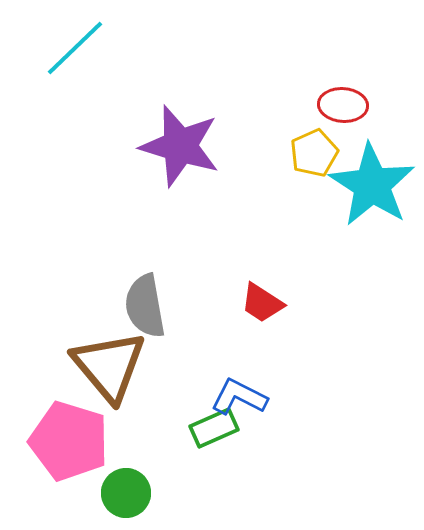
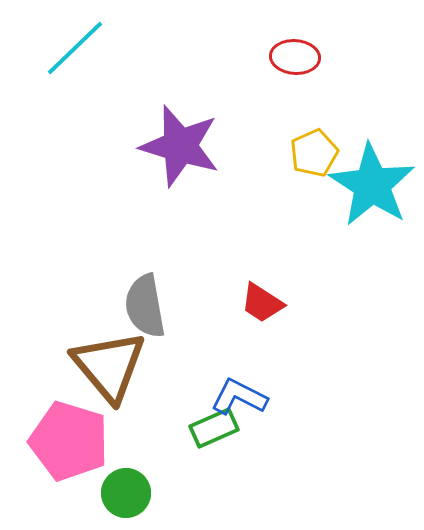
red ellipse: moved 48 px left, 48 px up
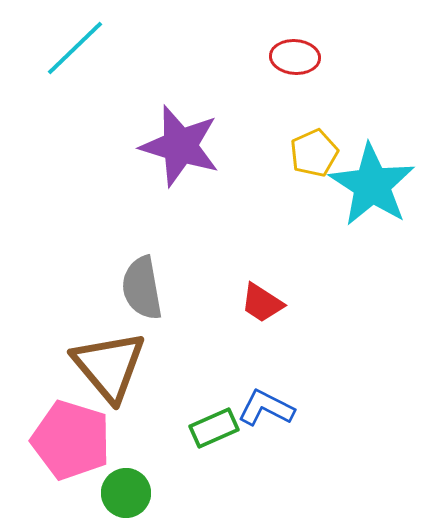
gray semicircle: moved 3 px left, 18 px up
blue L-shape: moved 27 px right, 11 px down
pink pentagon: moved 2 px right, 1 px up
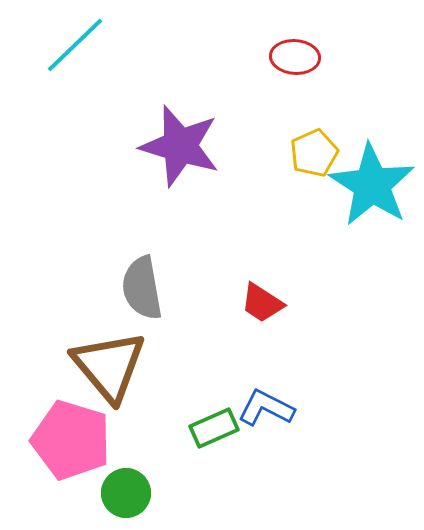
cyan line: moved 3 px up
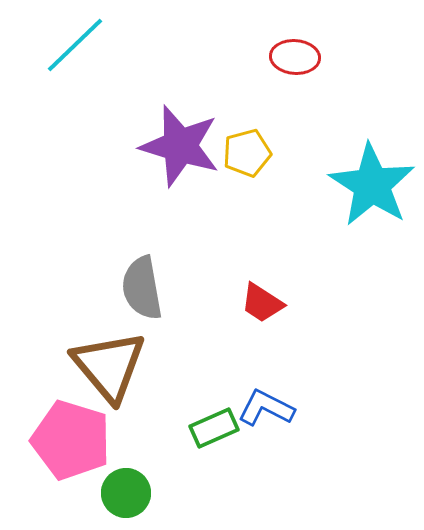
yellow pentagon: moved 67 px left; rotated 9 degrees clockwise
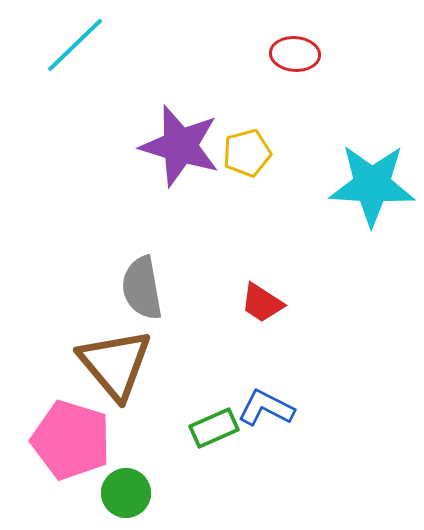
red ellipse: moved 3 px up
cyan star: rotated 30 degrees counterclockwise
brown triangle: moved 6 px right, 2 px up
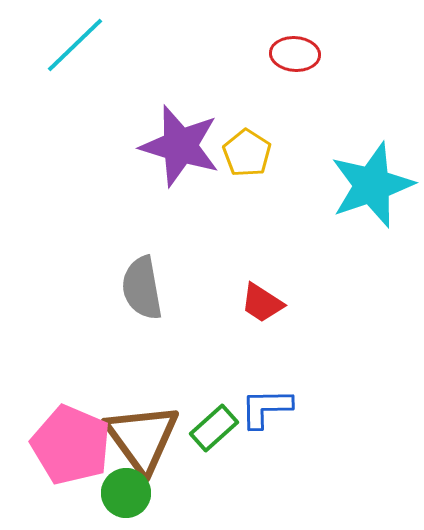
yellow pentagon: rotated 24 degrees counterclockwise
cyan star: rotated 22 degrees counterclockwise
brown triangle: moved 27 px right, 74 px down; rotated 4 degrees clockwise
blue L-shape: rotated 28 degrees counterclockwise
green rectangle: rotated 18 degrees counterclockwise
pink pentagon: moved 5 px down; rotated 6 degrees clockwise
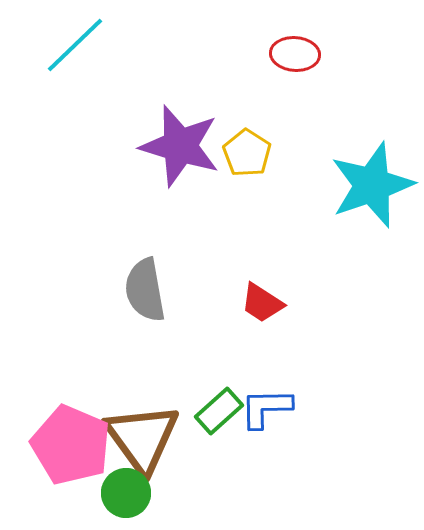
gray semicircle: moved 3 px right, 2 px down
green rectangle: moved 5 px right, 17 px up
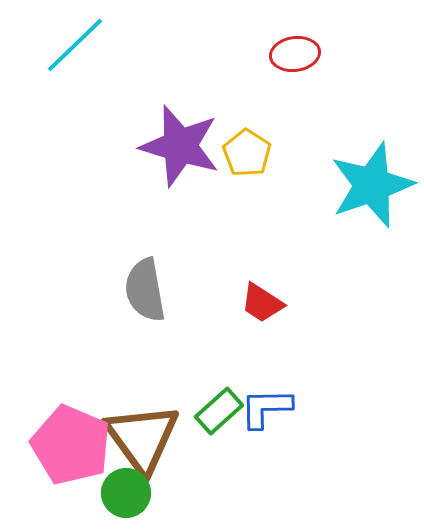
red ellipse: rotated 12 degrees counterclockwise
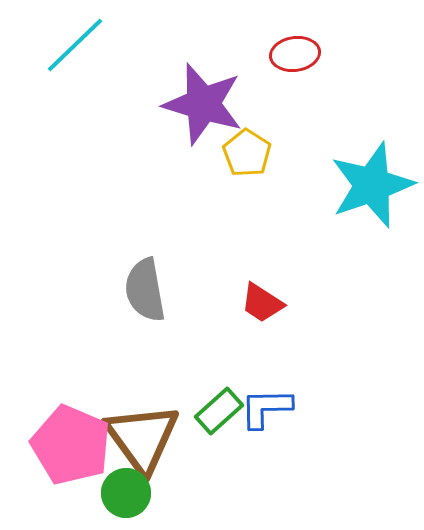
purple star: moved 23 px right, 42 px up
